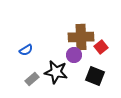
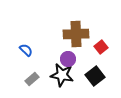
brown cross: moved 5 px left, 3 px up
blue semicircle: rotated 104 degrees counterclockwise
purple circle: moved 6 px left, 4 px down
black star: moved 6 px right, 3 px down
black square: rotated 30 degrees clockwise
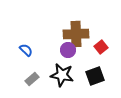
purple circle: moved 9 px up
black square: rotated 18 degrees clockwise
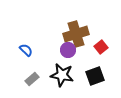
brown cross: rotated 15 degrees counterclockwise
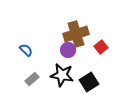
black square: moved 6 px left, 6 px down; rotated 12 degrees counterclockwise
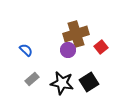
black star: moved 8 px down
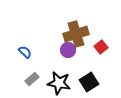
blue semicircle: moved 1 px left, 2 px down
black star: moved 3 px left
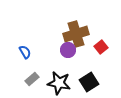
blue semicircle: rotated 16 degrees clockwise
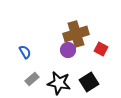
red square: moved 2 px down; rotated 24 degrees counterclockwise
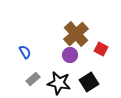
brown cross: rotated 25 degrees counterclockwise
purple circle: moved 2 px right, 5 px down
gray rectangle: moved 1 px right
